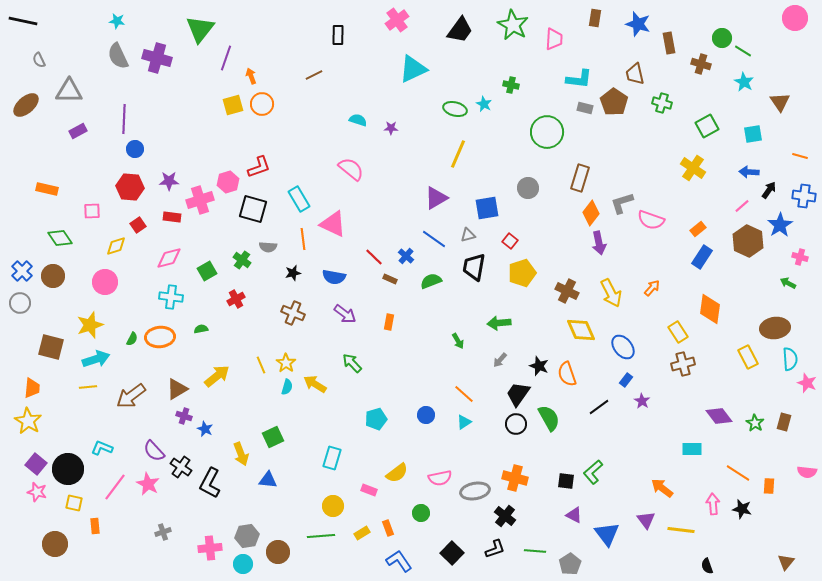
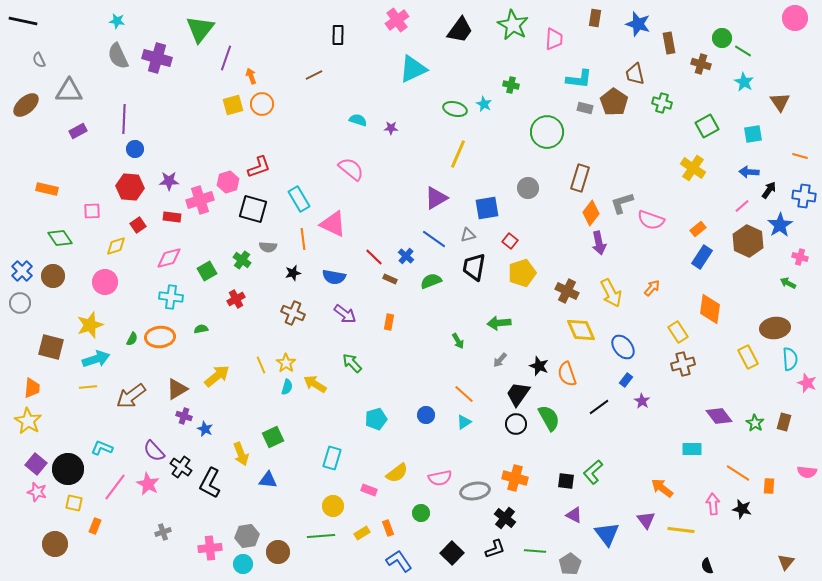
black cross at (505, 516): moved 2 px down
orange rectangle at (95, 526): rotated 28 degrees clockwise
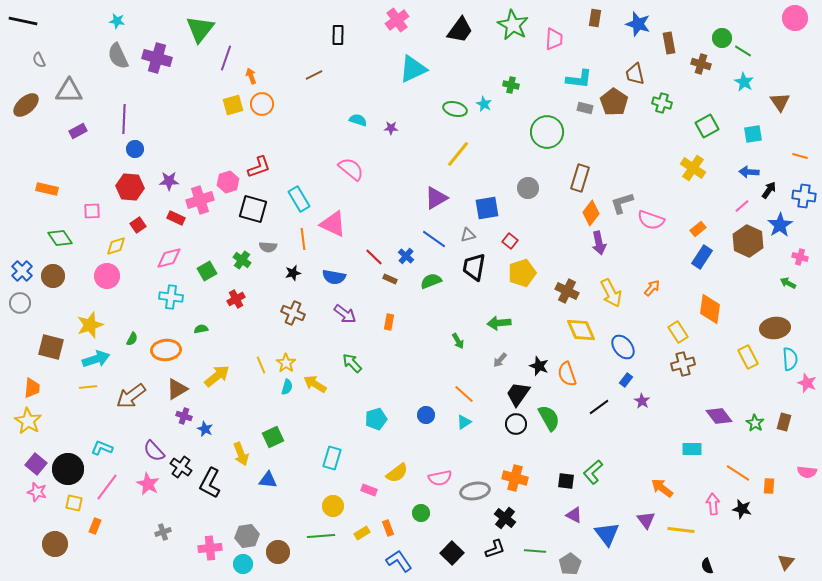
yellow line at (458, 154): rotated 16 degrees clockwise
red rectangle at (172, 217): moved 4 px right, 1 px down; rotated 18 degrees clockwise
pink circle at (105, 282): moved 2 px right, 6 px up
orange ellipse at (160, 337): moved 6 px right, 13 px down
pink line at (115, 487): moved 8 px left
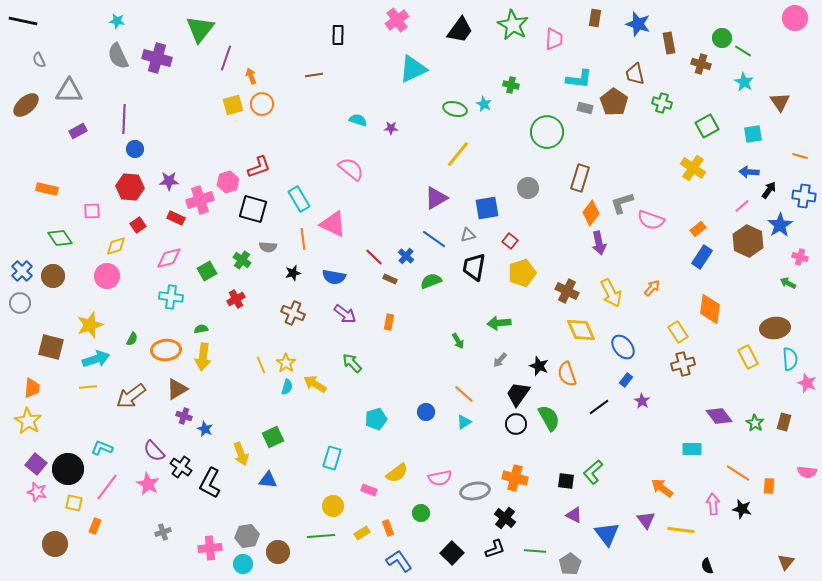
brown line at (314, 75): rotated 18 degrees clockwise
yellow arrow at (217, 376): moved 14 px left, 19 px up; rotated 136 degrees clockwise
blue circle at (426, 415): moved 3 px up
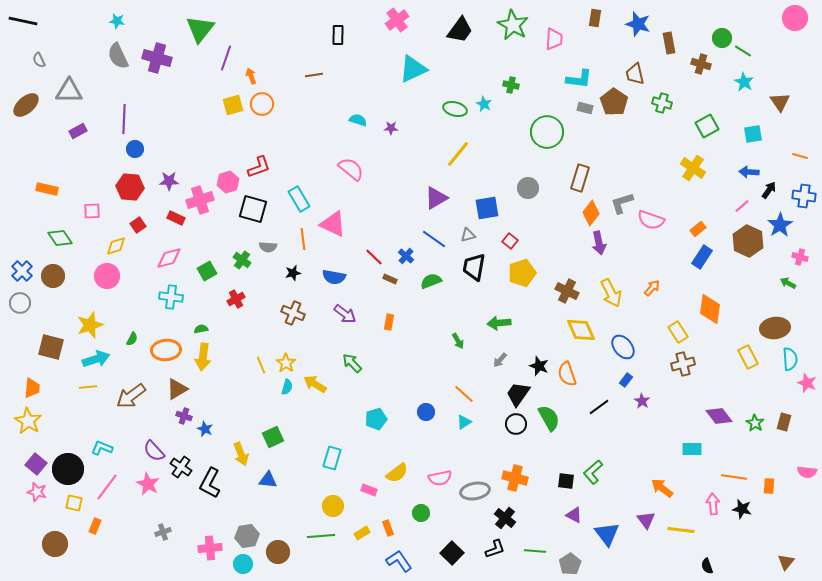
orange line at (738, 473): moved 4 px left, 4 px down; rotated 25 degrees counterclockwise
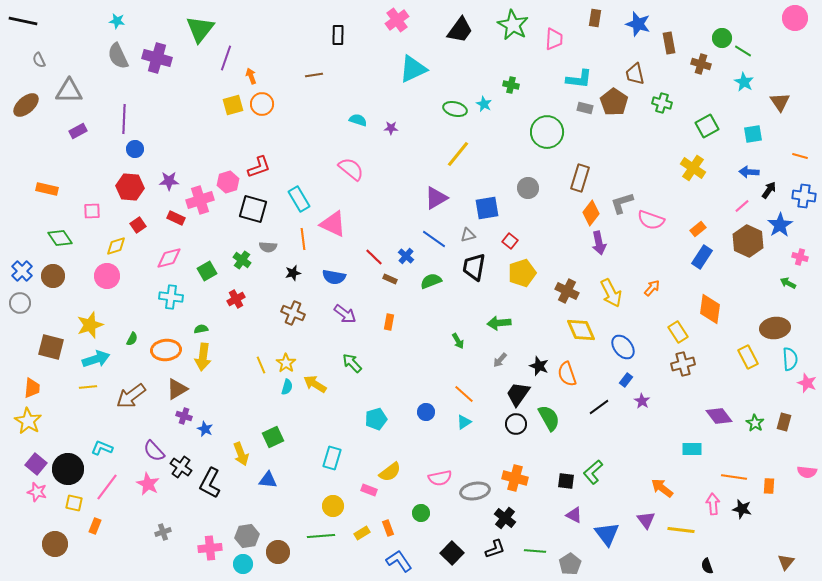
yellow semicircle at (397, 473): moved 7 px left, 1 px up
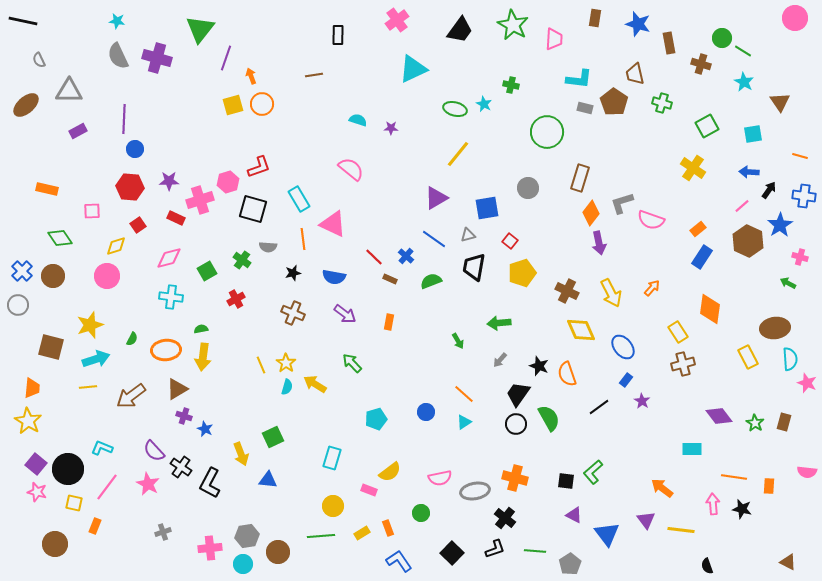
gray circle at (20, 303): moved 2 px left, 2 px down
brown triangle at (786, 562): moved 2 px right; rotated 42 degrees counterclockwise
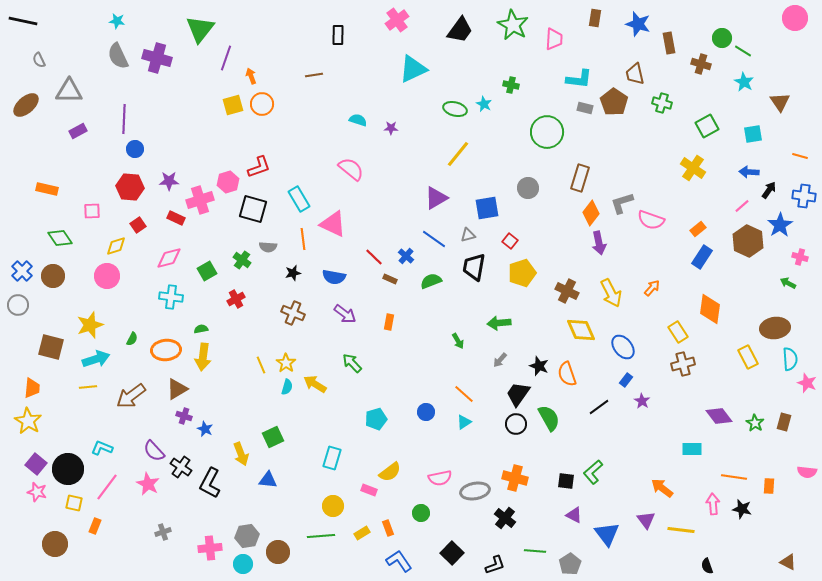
black L-shape at (495, 549): moved 16 px down
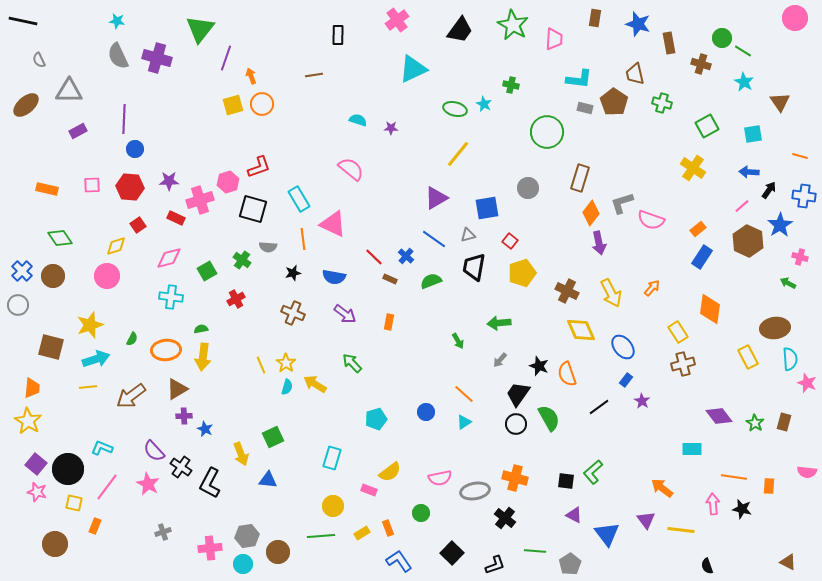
pink square at (92, 211): moved 26 px up
purple cross at (184, 416): rotated 21 degrees counterclockwise
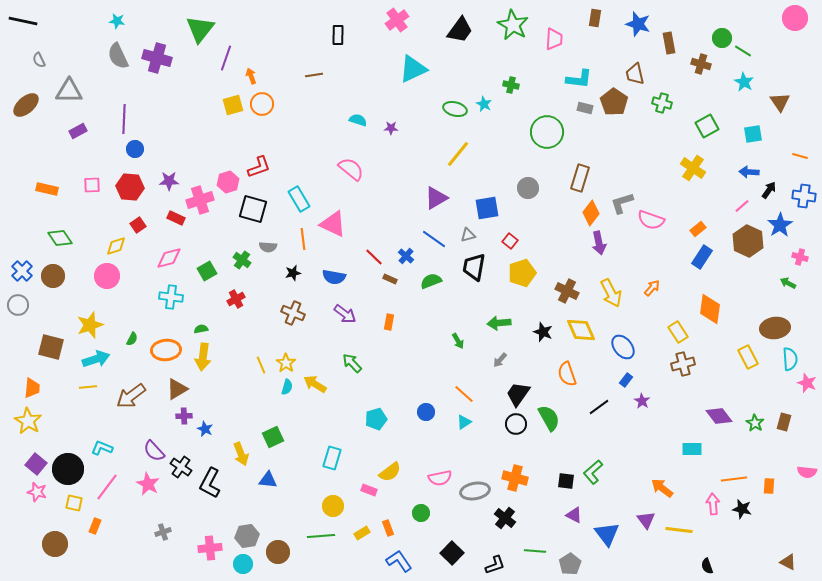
black star at (539, 366): moved 4 px right, 34 px up
orange line at (734, 477): moved 2 px down; rotated 15 degrees counterclockwise
yellow line at (681, 530): moved 2 px left
